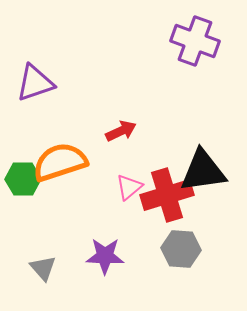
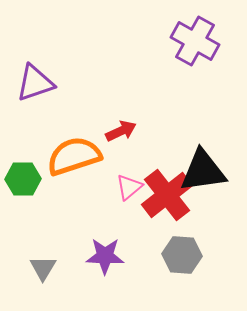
purple cross: rotated 9 degrees clockwise
orange semicircle: moved 14 px right, 6 px up
red cross: rotated 21 degrees counterclockwise
gray hexagon: moved 1 px right, 6 px down
gray triangle: rotated 12 degrees clockwise
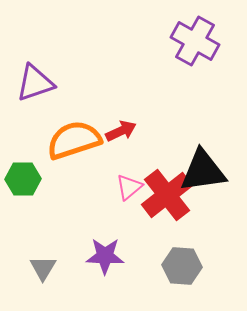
orange semicircle: moved 16 px up
gray hexagon: moved 11 px down
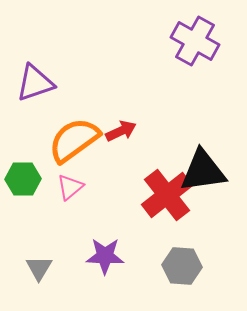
orange semicircle: rotated 18 degrees counterclockwise
pink triangle: moved 59 px left
gray triangle: moved 4 px left
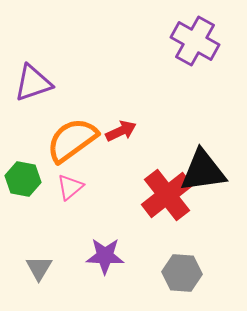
purple triangle: moved 2 px left
orange semicircle: moved 2 px left
green hexagon: rotated 12 degrees clockwise
gray hexagon: moved 7 px down
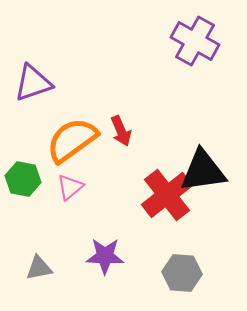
red arrow: rotated 92 degrees clockwise
gray triangle: rotated 48 degrees clockwise
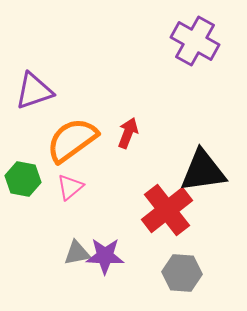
purple triangle: moved 1 px right, 8 px down
red arrow: moved 7 px right, 2 px down; rotated 136 degrees counterclockwise
red cross: moved 15 px down
gray triangle: moved 38 px right, 15 px up
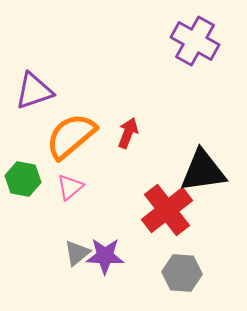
orange semicircle: moved 1 px left, 4 px up; rotated 4 degrees counterclockwise
gray triangle: rotated 28 degrees counterclockwise
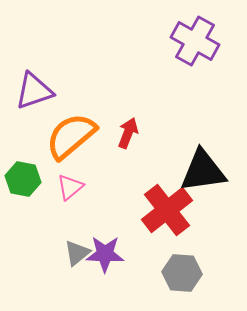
purple star: moved 2 px up
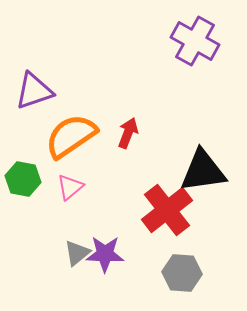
orange semicircle: rotated 6 degrees clockwise
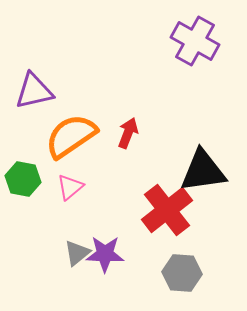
purple triangle: rotated 6 degrees clockwise
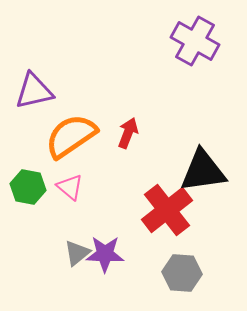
green hexagon: moved 5 px right, 8 px down
pink triangle: rotated 40 degrees counterclockwise
